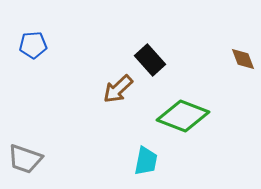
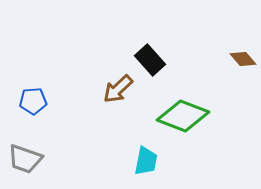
blue pentagon: moved 56 px down
brown diamond: rotated 20 degrees counterclockwise
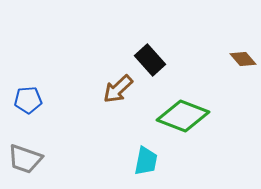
blue pentagon: moved 5 px left, 1 px up
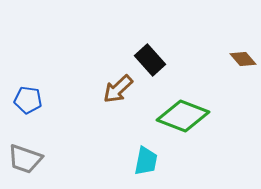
blue pentagon: rotated 12 degrees clockwise
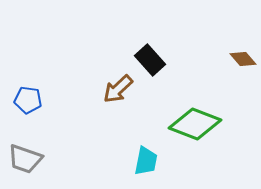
green diamond: moved 12 px right, 8 px down
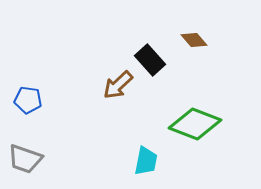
brown diamond: moved 49 px left, 19 px up
brown arrow: moved 4 px up
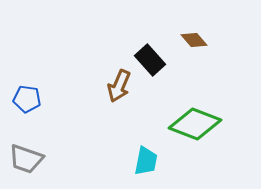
brown arrow: moved 1 px right, 1 px down; rotated 24 degrees counterclockwise
blue pentagon: moved 1 px left, 1 px up
gray trapezoid: moved 1 px right
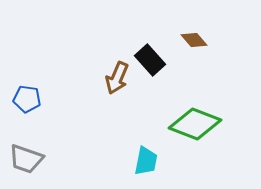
brown arrow: moved 2 px left, 8 px up
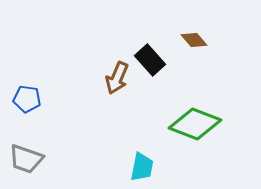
cyan trapezoid: moved 4 px left, 6 px down
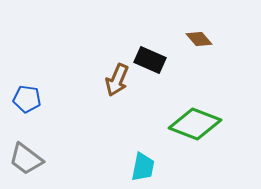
brown diamond: moved 5 px right, 1 px up
black rectangle: rotated 24 degrees counterclockwise
brown arrow: moved 2 px down
gray trapezoid: rotated 18 degrees clockwise
cyan trapezoid: moved 1 px right
